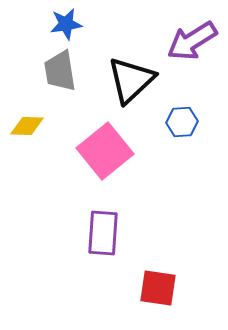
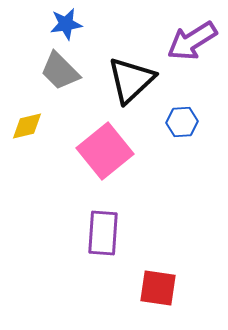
gray trapezoid: rotated 36 degrees counterclockwise
yellow diamond: rotated 16 degrees counterclockwise
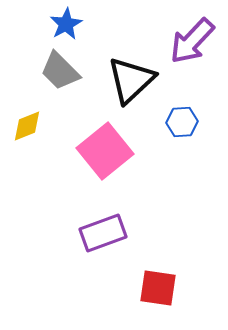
blue star: rotated 20 degrees counterclockwise
purple arrow: rotated 15 degrees counterclockwise
yellow diamond: rotated 8 degrees counterclockwise
purple rectangle: rotated 66 degrees clockwise
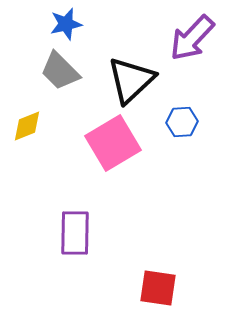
blue star: rotated 16 degrees clockwise
purple arrow: moved 3 px up
pink square: moved 8 px right, 8 px up; rotated 8 degrees clockwise
purple rectangle: moved 28 px left; rotated 69 degrees counterclockwise
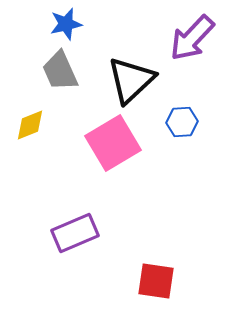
gray trapezoid: rotated 21 degrees clockwise
yellow diamond: moved 3 px right, 1 px up
purple rectangle: rotated 66 degrees clockwise
red square: moved 2 px left, 7 px up
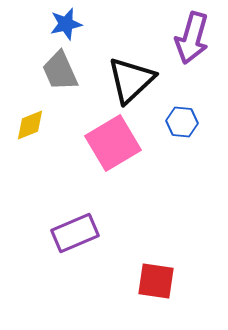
purple arrow: rotated 27 degrees counterclockwise
blue hexagon: rotated 8 degrees clockwise
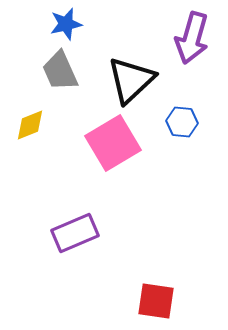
red square: moved 20 px down
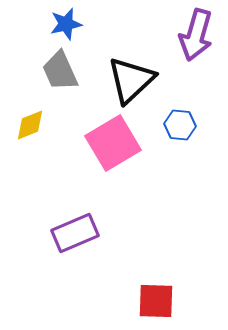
purple arrow: moved 4 px right, 3 px up
blue hexagon: moved 2 px left, 3 px down
red square: rotated 6 degrees counterclockwise
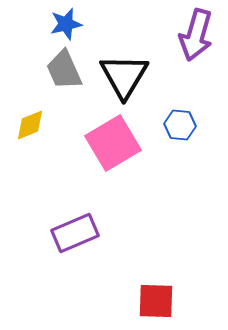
gray trapezoid: moved 4 px right, 1 px up
black triangle: moved 7 px left, 4 px up; rotated 16 degrees counterclockwise
